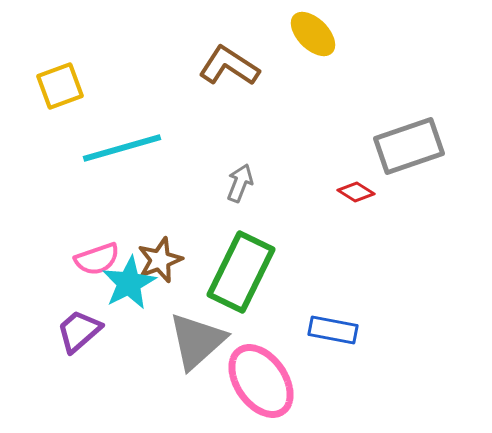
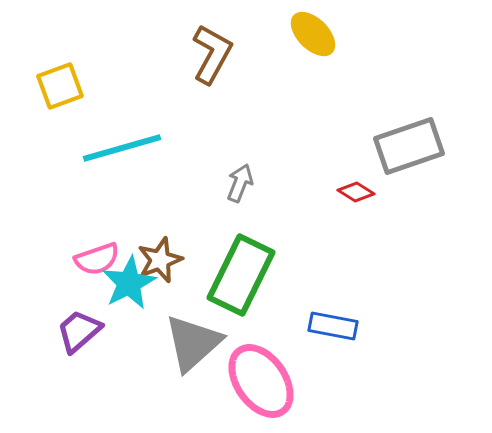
brown L-shape: moved 17 px left, 12 px up; rotated 86 degrees clockwise
green rectangle: moved 3 px down
blue rectangle: moved 4 px up
gray triangle: moved 4 px left, 2 px down
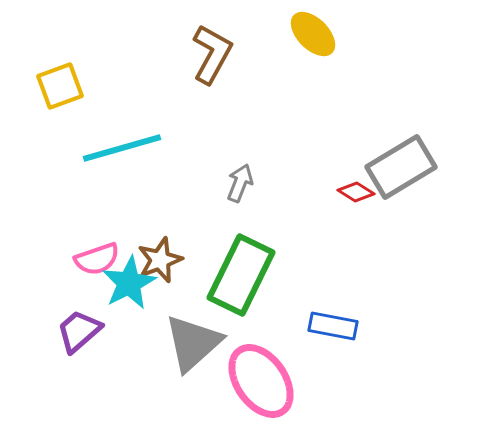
gray rectangle: moved 8 px left, 21 px down; rotated 12 degrees counterclockwise
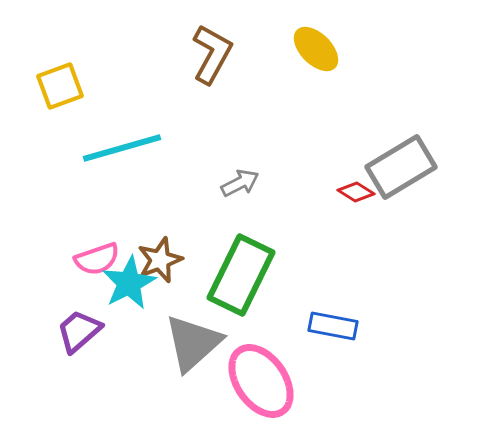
yellow ellipse: moved 3 px right, 15 px down
gray arrow: rotated 42 degrees clockwise
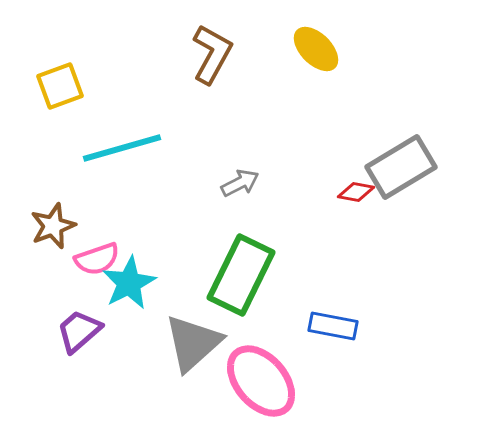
red diamond: rotated 21 degrees counterclockwise
brown star: moved 107 px left, 34 px up
pink ellipse: rotated 6 degrees counterclockwise
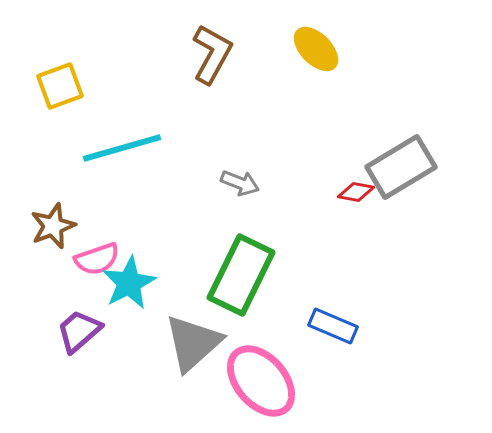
gray arrow: rotated 48 degrees clockwise
blue rectangle: rotated 12 degrees clockwise
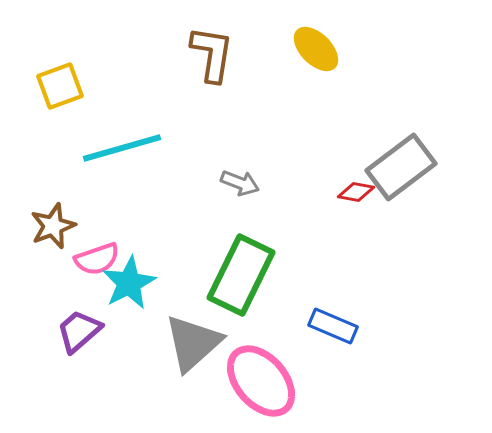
brown L-shape: rotated 20 degrees counterclockwise
gray rectangle: rotated 6 degrees counterclockwise
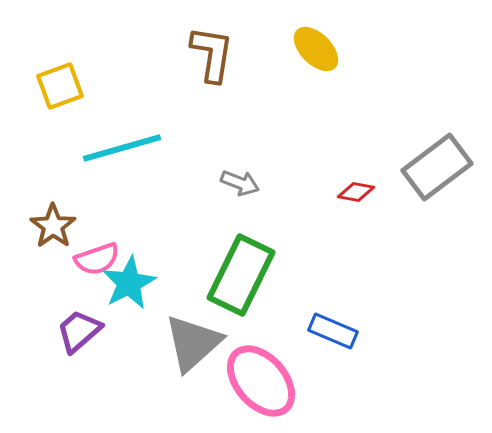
gray rectangle: moved 36 px right
brown star: rotated 15 degrees counterclockwise
blue rectangle: moved 5 px down
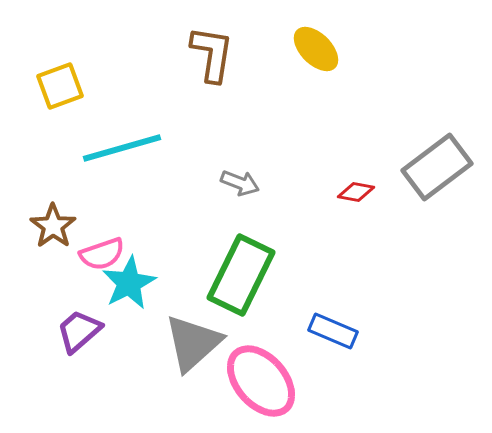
pink semicircle: moved 5 px right, 5 px up
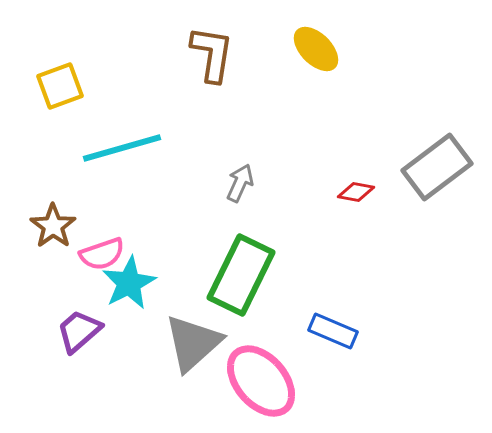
gray arrow: rotated 87 degrees counterclockwise
